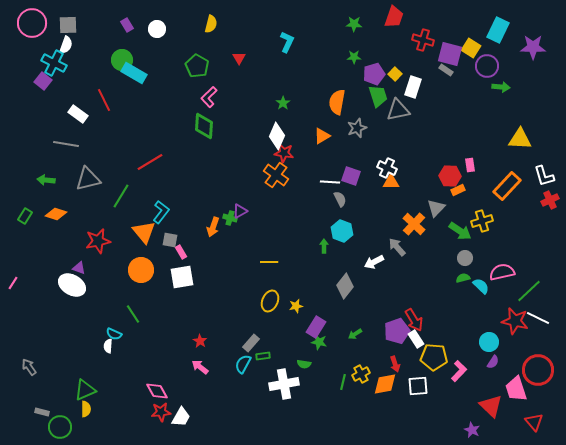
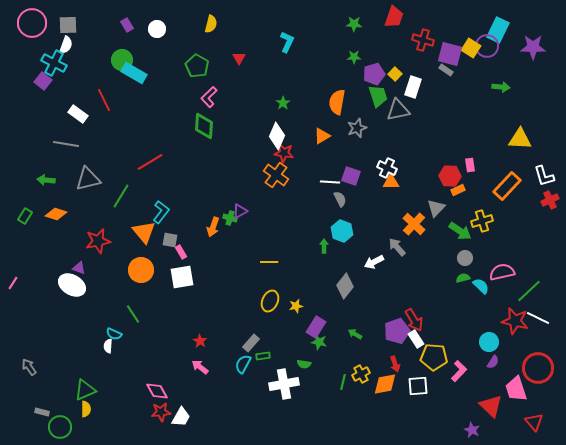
purple circle at (487, 66): moved 20 px up
green arrow at (355, 334): rotated 64 degrees clockwise
red circle at (538, 370): moved 2 px up
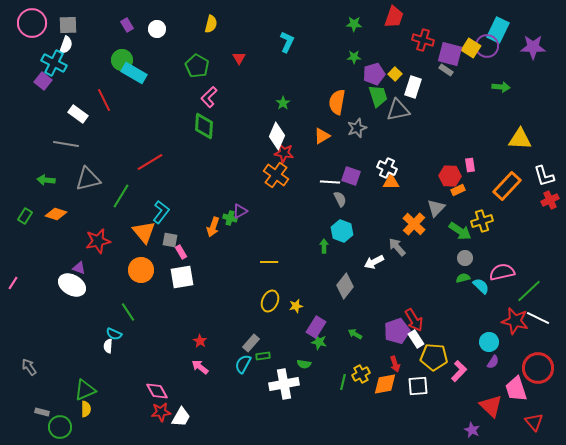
green line at (133, 314): moved 5 px left, 2 px up
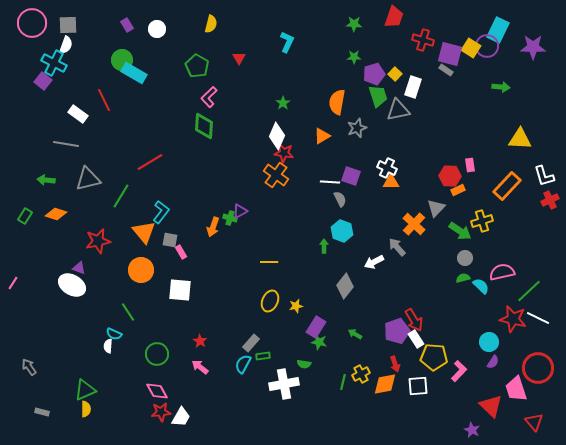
white square at (182, 277): moved 2 px left, 13 px down; rotated 15 degrees clockwise
red star at (515, 321): moved 2 px left, 2 px up
green circle at (60, 427): moved 97 px right, 73 px up
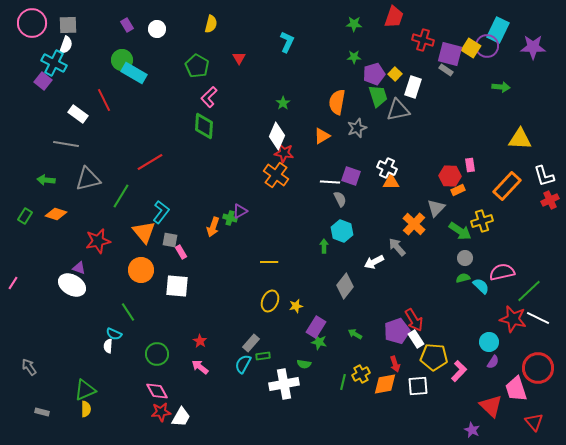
white square at (180, 290): moved 3 px left, 4 px up
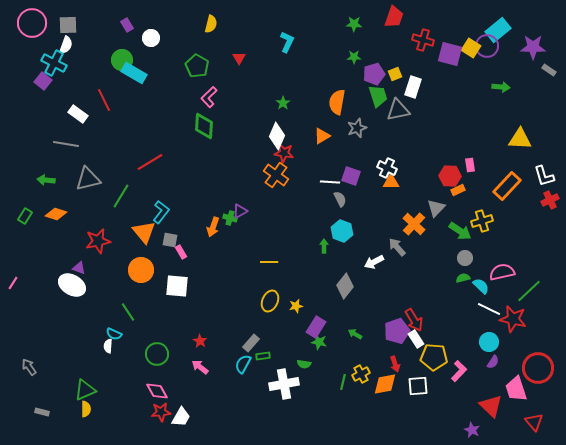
white circle at (157, 29): moved 6 px left, 9 px down
cyan rectangle at (498, 30): rotated 25 degrees clockwise
gray rectangle at (446, 70): moved 103 px right
yellow square at (395, 74): rotated 24 degrees clockwise
white line at (538, 318): moved 49 px left, 9 px up
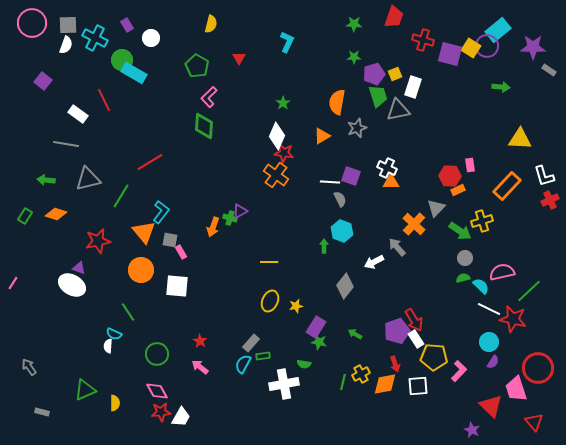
cyan cross at (54, 63): moved 41 px right, 25 px up
yellow semicircle at (86, 409): moved 29 px right, 6 px up
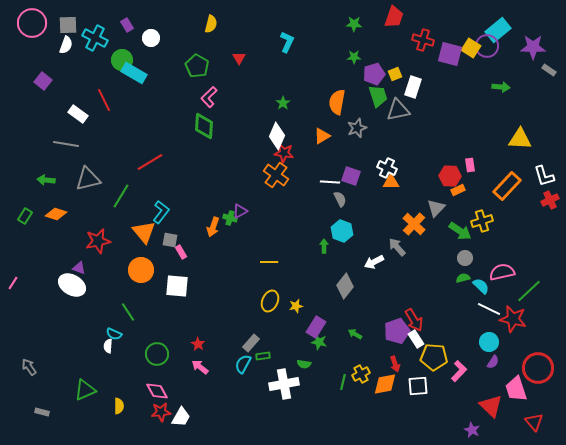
red star at (200, 341): moved 2 px left, 3 px down
yellow semicircle at (115, 403): moved 4 px right, 3 px down
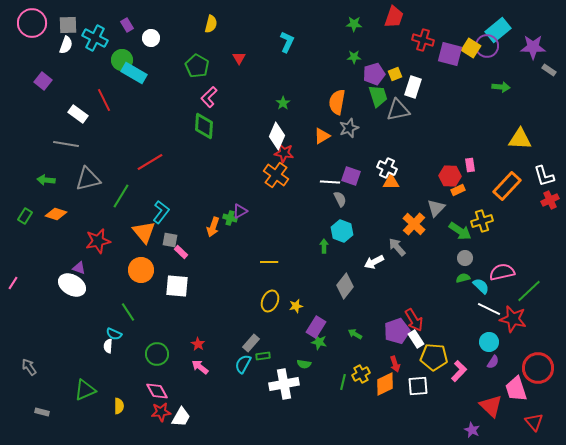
gray star at (357, 128): moved 8 px left
pink rectangle at (181, 252): rotated 16 degrees counterclockwise
orange diamond at (385, 384): rotated 15 degrees counterclockwise
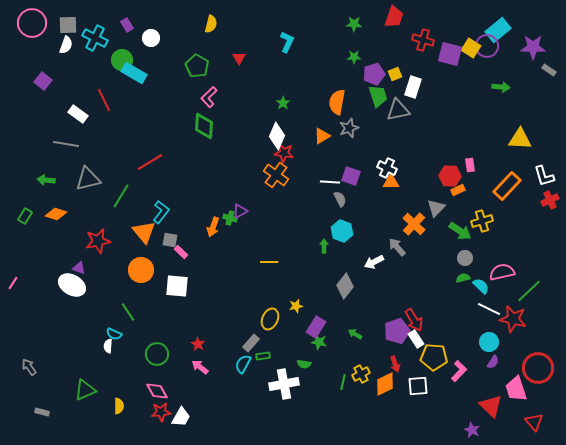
yellow ellipse at (270, 301): moved 18 px down
